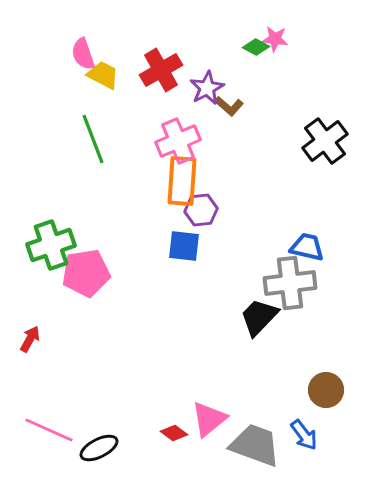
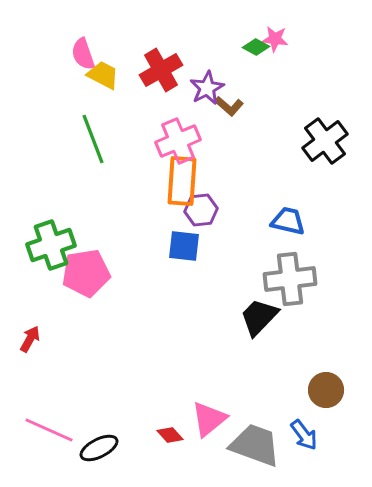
blue trapezoid: moved 19 px left, 26 px up
gray cross: moved 4 px up
red diamond: moved 4 px left, 2 px down; rotated 12 degrees clockwise
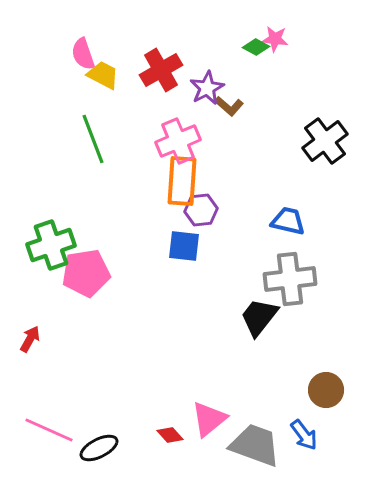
black trapezoid: rotated 6 degrees counterclockwise
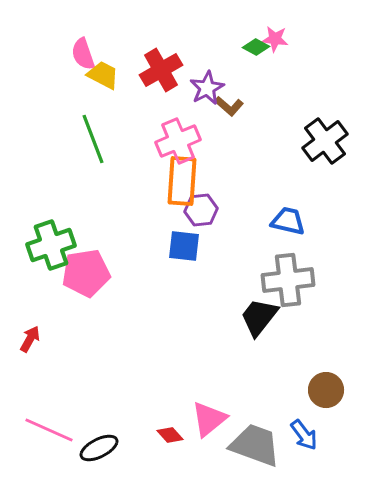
gray cross: moved 2 px left, 1 px down
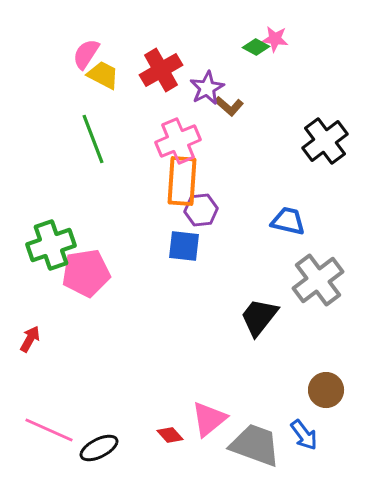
pink semicircle: moved 3 px right; rotated 52 degrees clockwise
gray cross: moved 30 px right; rotated 30 degrees counterclockwise
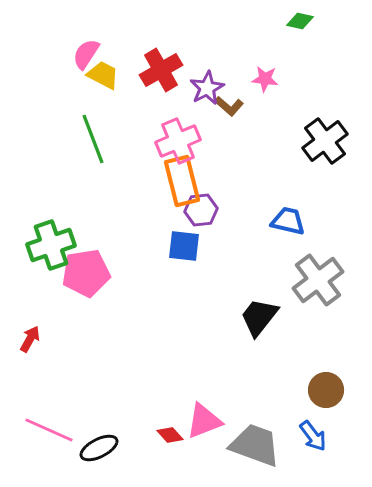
pink star: moved 10 px left, 40 px down
green diamond: moved 44 px right, 26 px up; rotated 16 degrees counterclockwise
orange rectangle: rotated 18 degrees counterclockwise
pink triangle: moved 5 px left, 2 px down; rotated 18 degrees clockwise
blue arrow: moved 9 px right, 1 px down
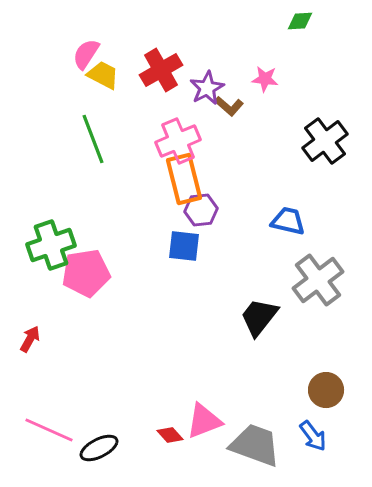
green diamond: rotated 16 degrees counterclockwise
orange rectangle: moved 2 px right, 2 px up
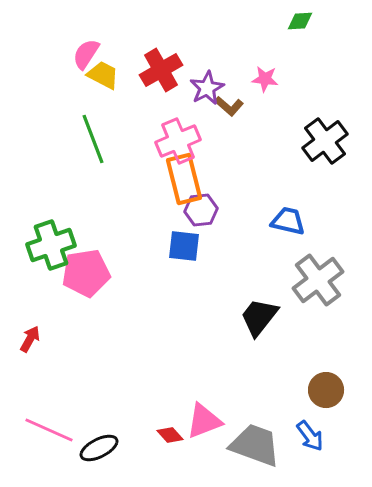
blue arrow: moved 3 px left
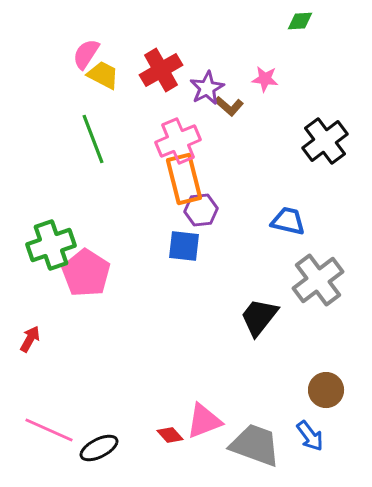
pink pentagon: rotated 30 degrees counterclockwise
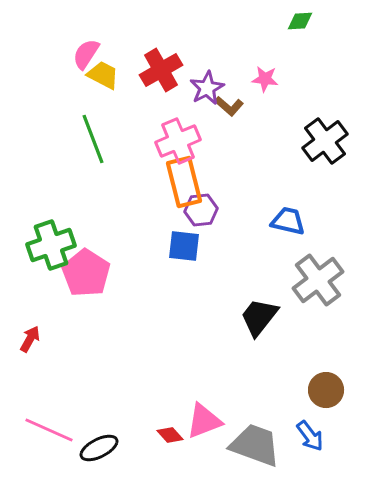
orange rectangle: moved 3 px down
